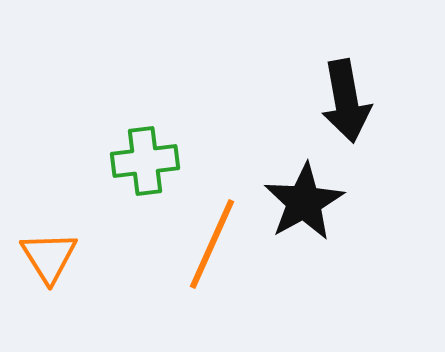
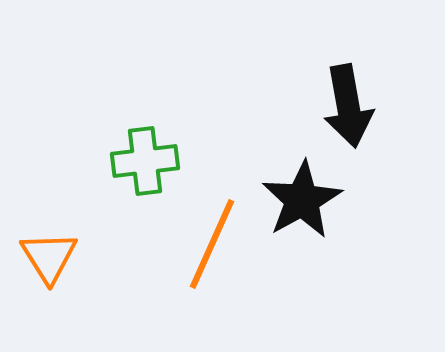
black arrow: moved 2 px right, 5 px down
black star: moved 2 px left, 2 px up
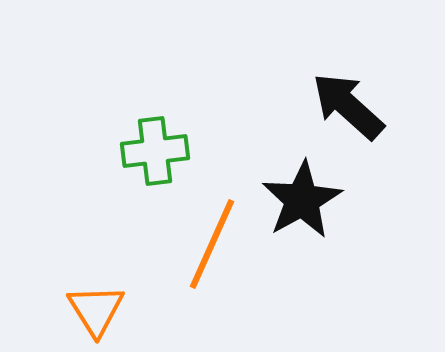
black arrow: rotated 142 degrees clockwise
green cross: moved 10 px right, 10 px up
orange triangle: moved 47 px right, 53 px down
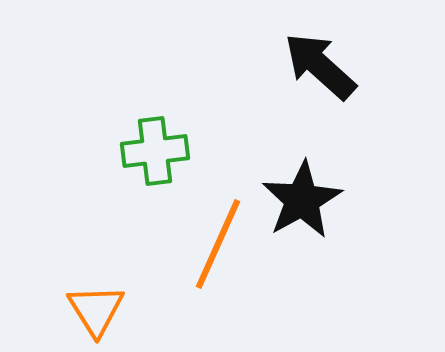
black arrow: moved 28 px left, 40 px up
orange line: moved 6 px right
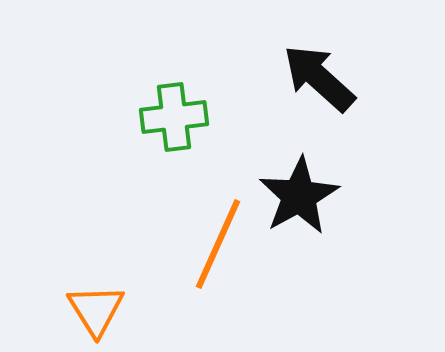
black arrow: moved 1 px left, 12 px down
green cross: moved 19 px right, 34 px up
black star: moved 3 px left, 4 px up
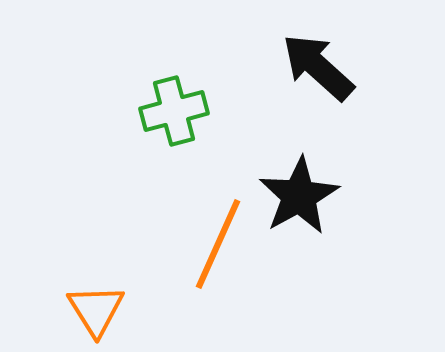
black arrow: moved 1 px left, 11 px up
green cross: moved 6 px up; rotated 8 degrees counterclockwise
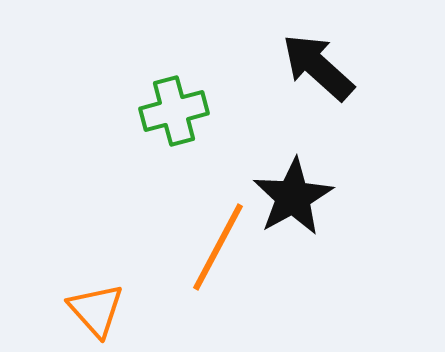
black star: moved 6 px left, 1 px down
orange line: moved 3 px down; rotated 4 degrees clockwise
orange triangle: rotated 10 degrees counterclockwise
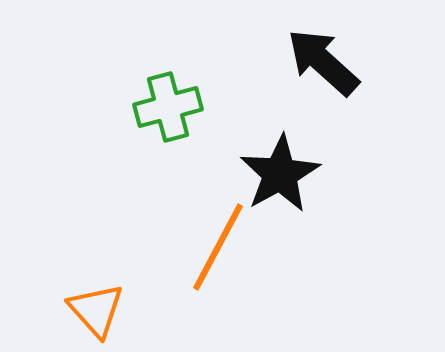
black arrow: moved 5 px right, 5 px up
green cross: moved 6 px left, 4 px up
black star: moved 13 px left, 23 px up
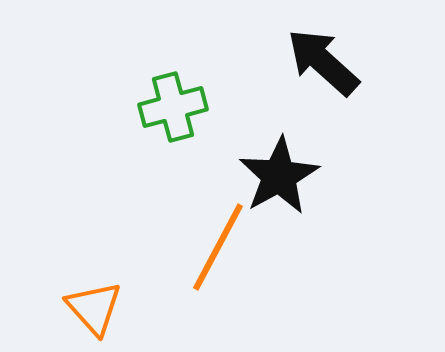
green cross: moved 5 px right
black star: moved 1 px left, 2 px down
orange triangle: moved 2 px left, 2 px up
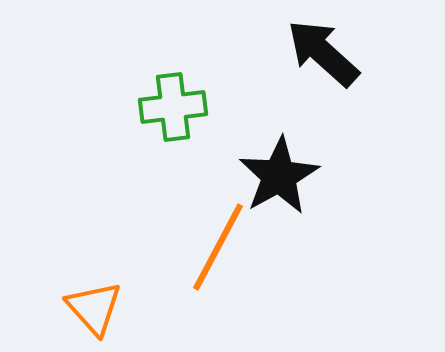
black arrow: moved 9 px up
green cross: rotated 8 degrees clockwise
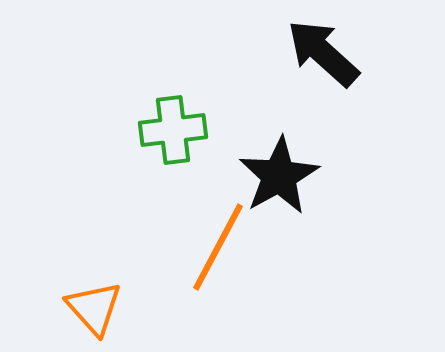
green cross: moved 23 px down
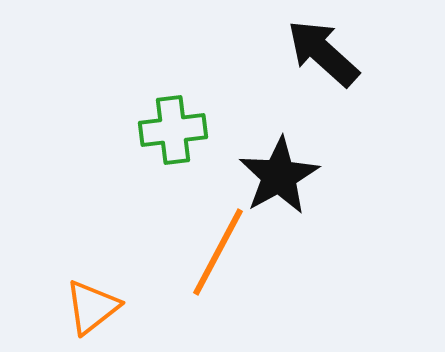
orange line: moved 5 px down
orange triangle: moved 2 px left, 1 px up; rotated 34 degrees clockwise
